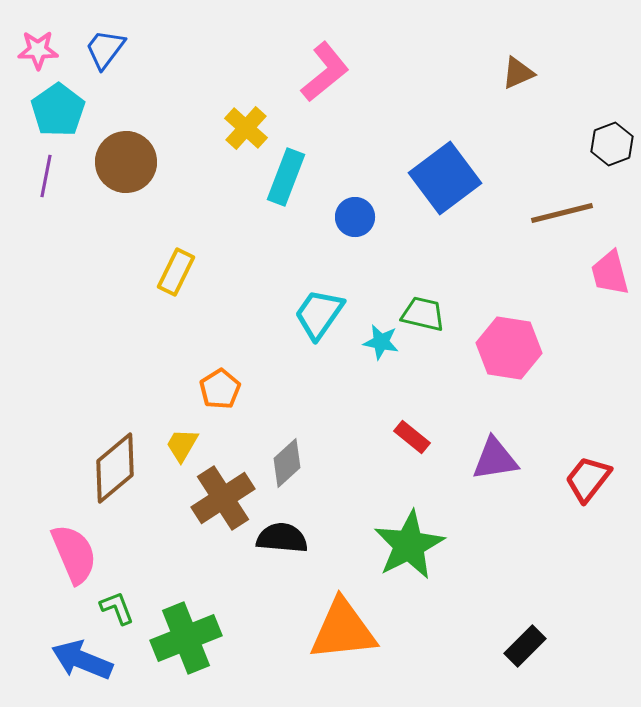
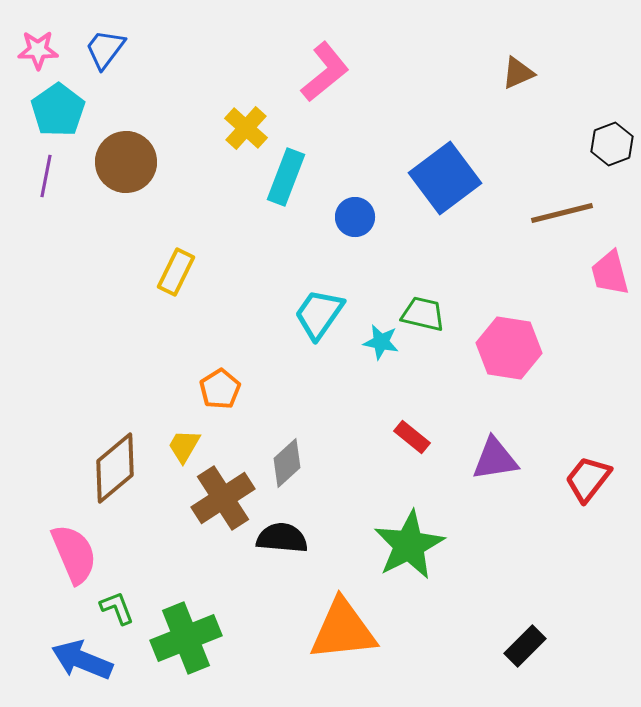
yellow trapezoid: moved 2 px right, 1 px down
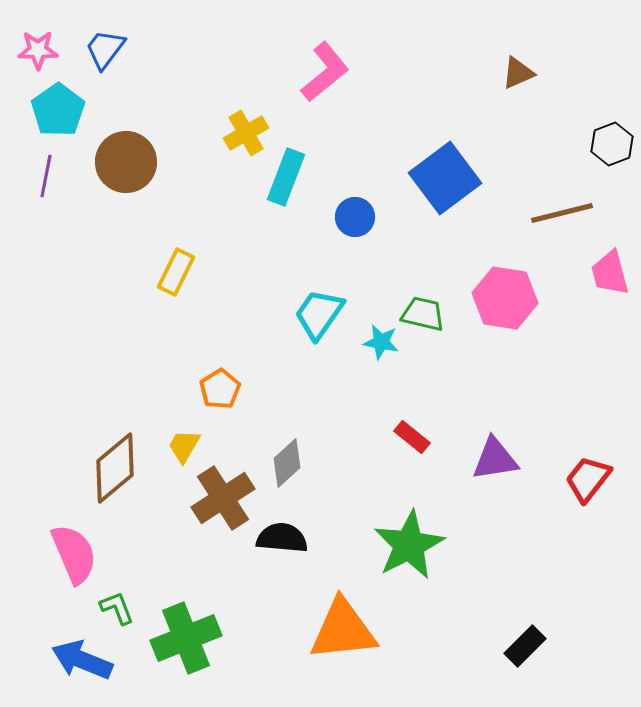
yellow cross: moved 5 px down; rotated 18 degrees clockwise
pink hexagon: moved 4 px left, 50 px up
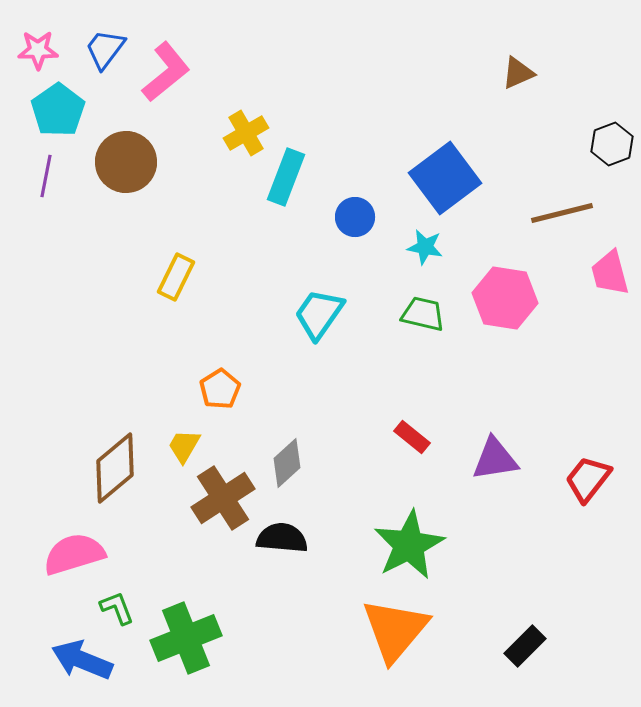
pink L-shape: moved 159 px left
yellow rectangle: moved 5 px down
cyan star: moved 44 px right, 95 px up
pink semicircle: rotated 84 degrees counterclockwise
orange triangle: moved 52 px right; rotated 44 degrees counterclockwise
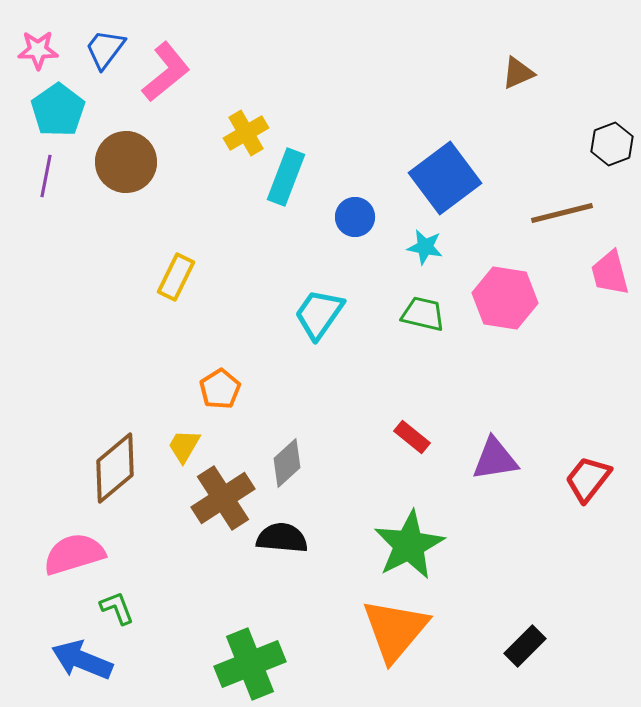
green cross: moved 64 px right, 26 px down
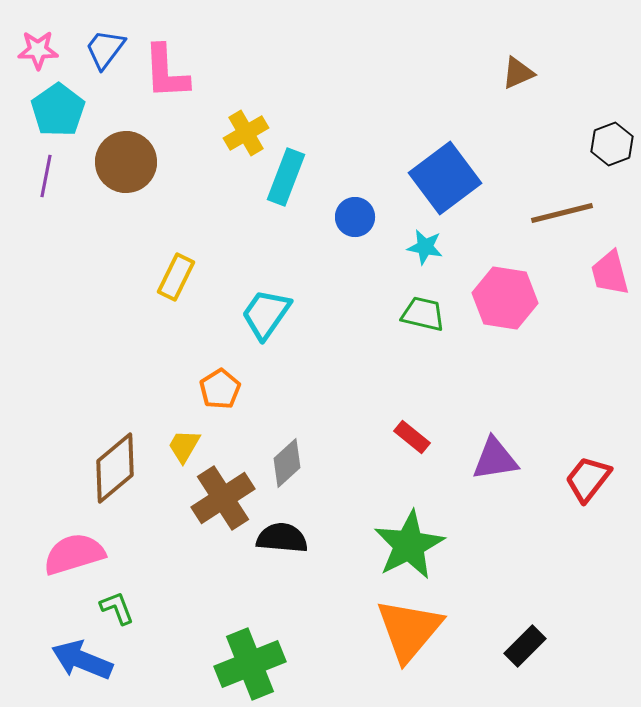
pink L-shape: rotated 126 degrees clockwise
cyan trapezoid: moved 53 px left
orange triangle: moved 14 px right
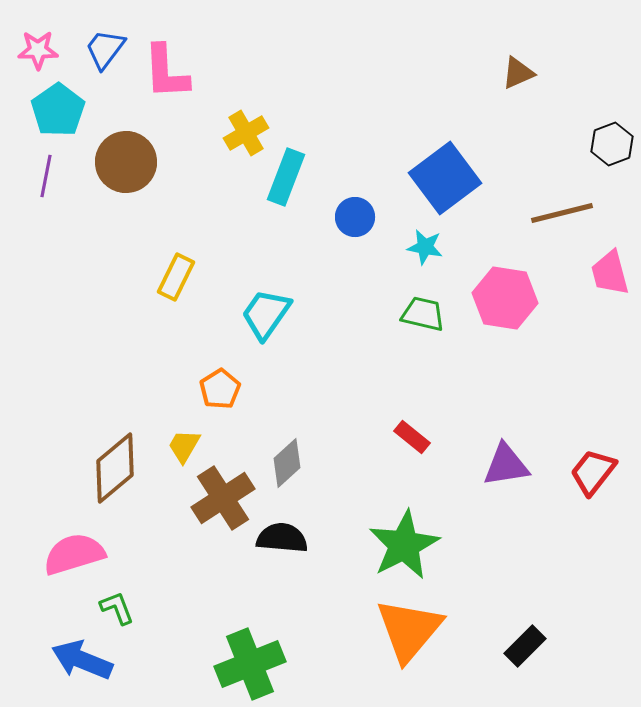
purple triangle: moved 11 px right, 6 px down
red trapezoid: moved 5 px right, 7 px up
green star: moved 5 px left
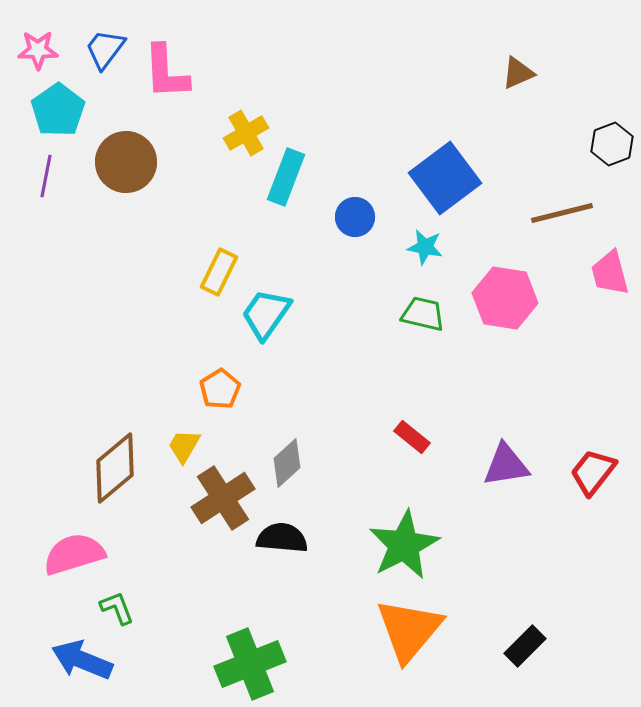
yellow rectangle: moved 43 px right, 5 px up
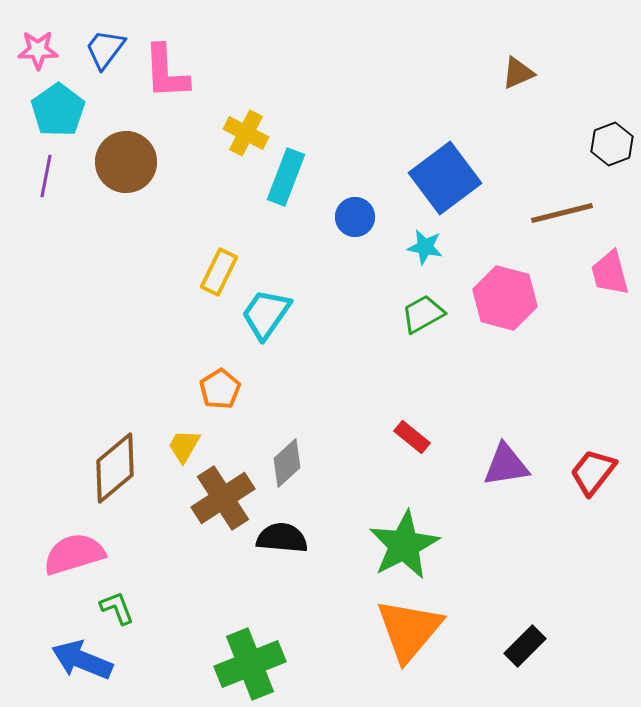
yellow cross: rotated 33 degrees counterclockwise
pink hexagon: rotated 6 degrees clockwise
green trapezoid: rotated 42 degrees counterclockwise
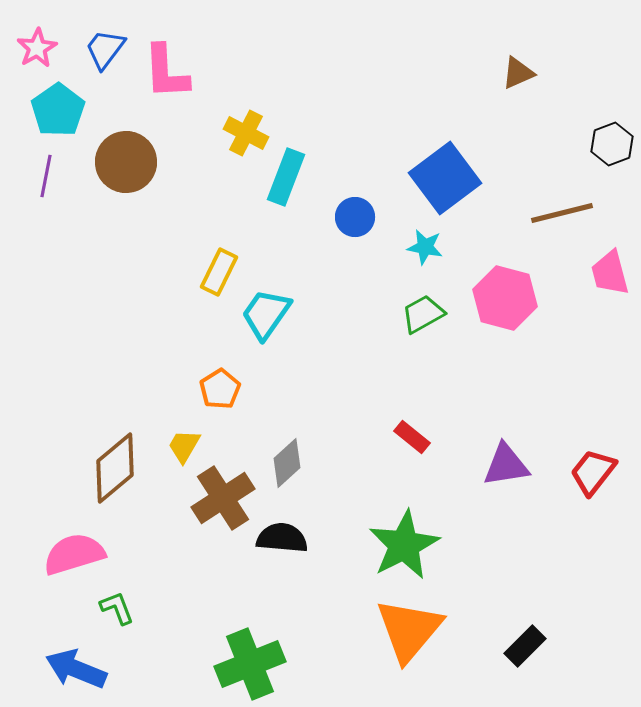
pink star: moved 1 px left, 2 px up; rotated 30 degrees counterclockwise
blue arrow: moved 6 px left, 9 px down
